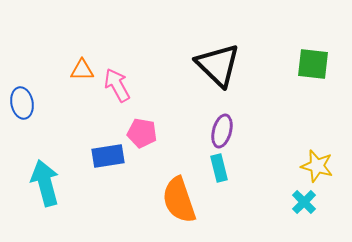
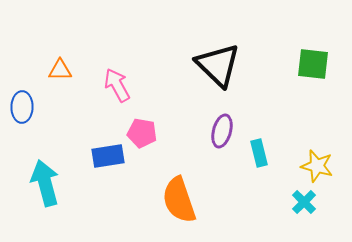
orange triangle: moved 22 px left
blue ellipse: moved 4 px down; rotated 12 degrees clockwise
cyan rectangle: moved 40 px right, 15 px up
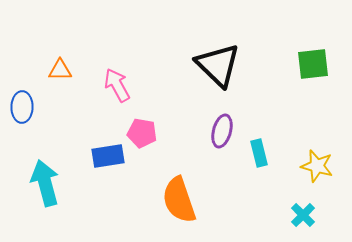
green square: rotated 12 degrees counterclockwise
cyan cross: moved 1 px left, 13 px down
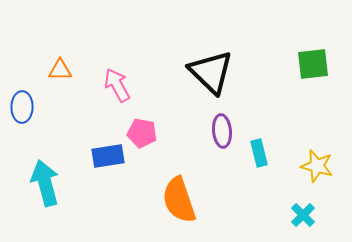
black triangle: moved 7 px left, 7 px down
purple ellipse: rotated 20 degrees counterclockwise
